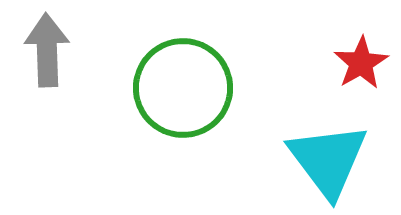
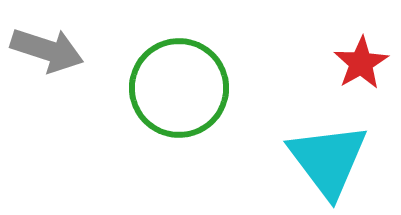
gray arrow: rotated 110 degrees clockwise
green circle: moved 4 px left
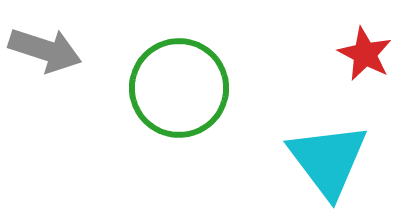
gray arrow: moved 2 px left
red star: moved 4 px right, 9 px up; rotated 14 degrees counterclockwise
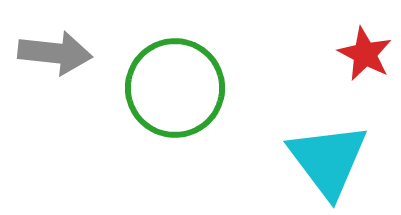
gray arrow: moved 10 px right, 3 px down; rotated 12 degrees counterclockwise
green circle: moved 4 px left
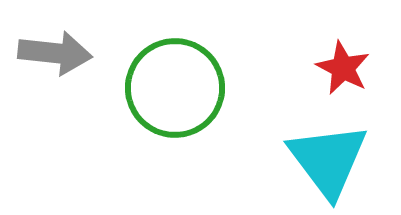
red star: moved 22 px left, 14 px down
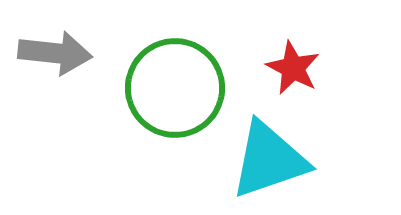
red star: moved 50 px left
cyan triangle: moved 59 px left; rotated 48 degrees clockwise
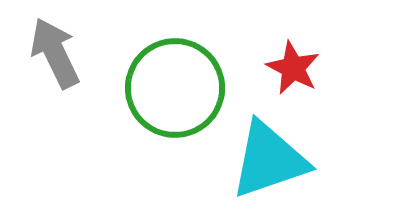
gray arrow: rotated 122 degrees counterclockwise
